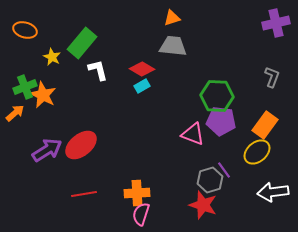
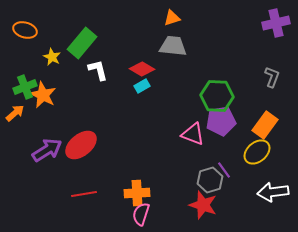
purple pentagon: rotated 16 degrees counterclockwise
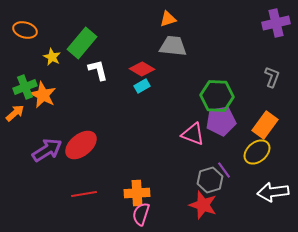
orange triangle: moved 4 px left, 1 px down
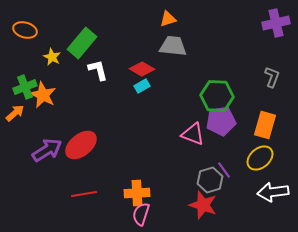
orange rectangle: rotated 20 degrees counterclockwise
yellow ellipse: moved 3 px right, 6 px down
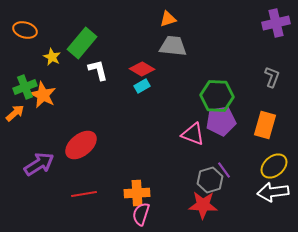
purple arrow: moved 8 px left, 14 px down
yellow ellipse: moved 14 px right, 8 px down
red star: rotated 16 degrees counterclockwise
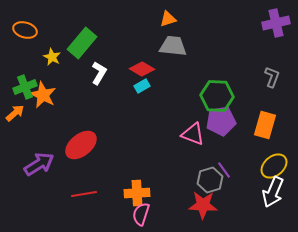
white L-shape: moved 1 px right, 3 px down; rotated 45 degrees clockwise
white arrow: rotated 60 degrees counterclockwise
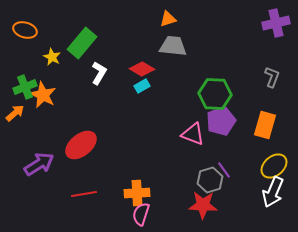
green hexagon: moved 2 px left, 2 px up
purple pentagon: rotated 12 degrees counterclockwise
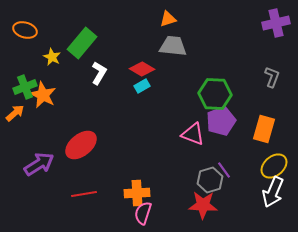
orange rectangle: moved 1 px left, 4 px down
pink semicircle: moved 2 px right, 1 px up
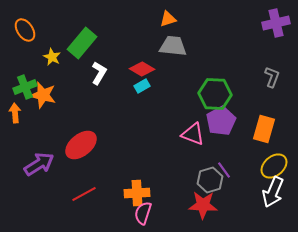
orange ellipse: rotated 40 degrees clockwise
orange star: rotated 12 degrees counterclockwise
orange arrow: rotated 54 degrees counterclockwise
purple pentagon: rotated 8 degrees counterclockwise
red line: rotated 20 degrees counterclockwise
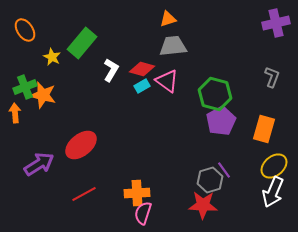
gray trapezoid: rotated 12 degrees counterclockwise
red diamond: rotated 15 degrees counterclockwise
white L-shape: moved 12 px right, 3 px up
green hexagon: rotated 12 degrees clockwise
pink triangle: moved 26 px left, 53 px up; rotated 15 degrees clockwise
